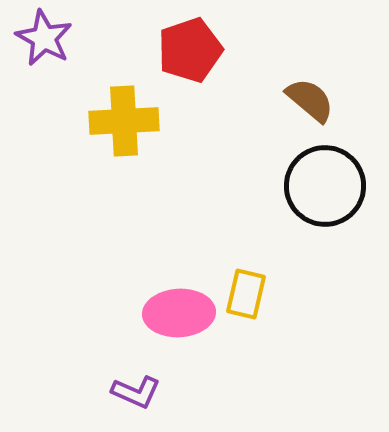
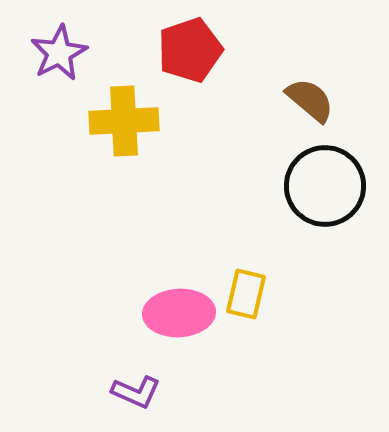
purple star: moved 15 px right, 15 px down; rotated 16 degrees clockwise
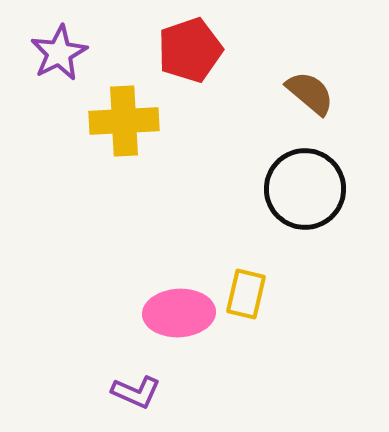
brown semicircle: moved 7 px up
black circle: moved 20 px left, 3 px down
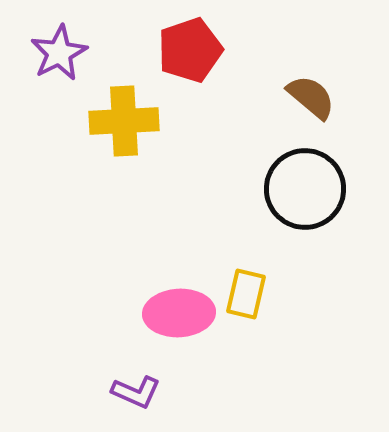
brown semicircle: moved 1 px right, 4 px down
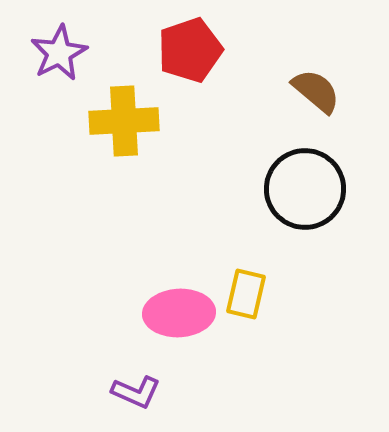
brown semicircle: moved 5 px right, 6 px up
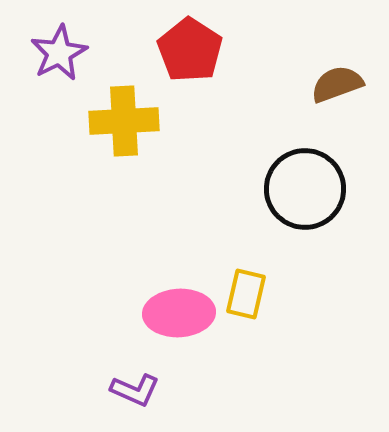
red pentagon: rotated 20 degrees counterclockwise
brown semicircle: moved 21 px right, 7 px up; rotated 60 degrees counterclockwise
purple L-shape: moved 1 px left, 2 px up
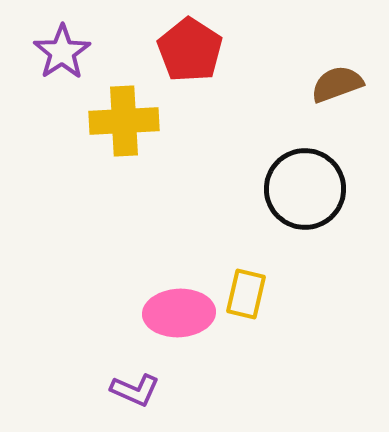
purple star: moved 3 px right, 1 px up; rotated 6 degrees counterclockwise
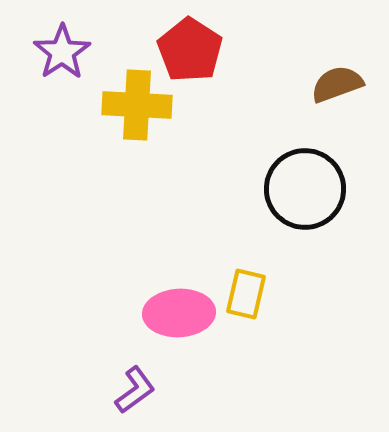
yellow cross: moved 13 px right, 16 px up; rotated 6 degrees clockwise
purple L-shape: rotated 60 degrees counterclockwise
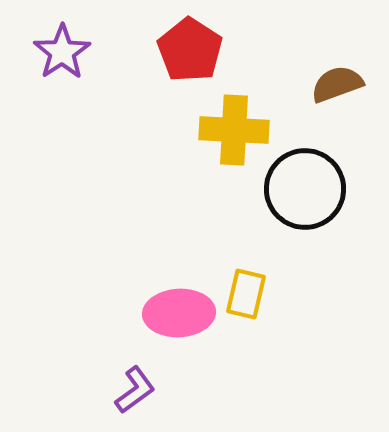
yellow cross: moved 97 px right, 25 px down
